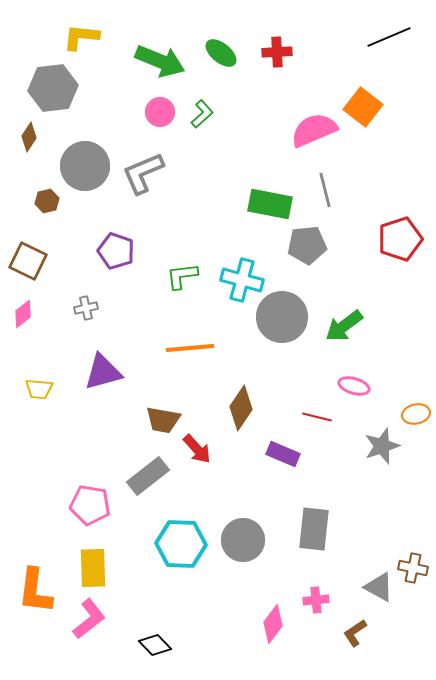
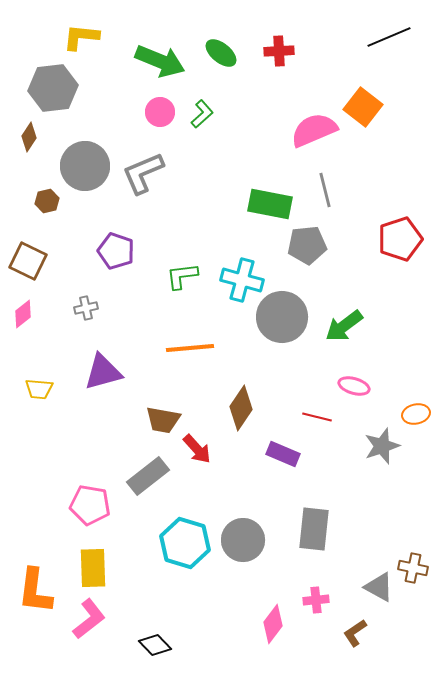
red cross at (277, 52): moved 2 px right, 1 px up
cyan hexagon at (181, 544): moved 4 px right, 1 px up; rotated 15 degrees clockwise
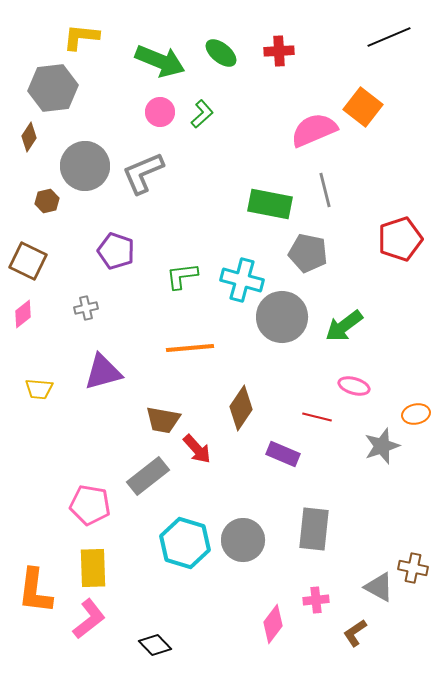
gray pentagon at (307, 245): moved 1 px right, 8 px down; rotated 18 degrees clockwise
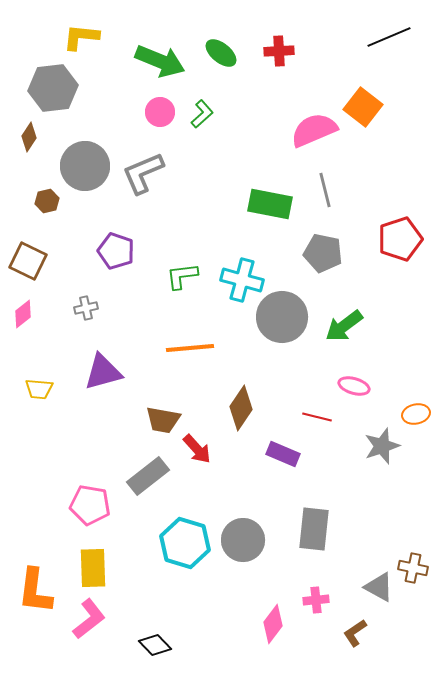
gray pentagon at (308, 253): moved 15 px right
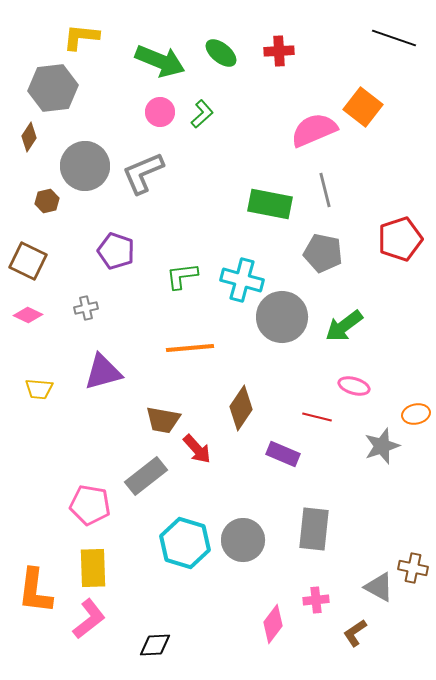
black line at (389, 37): moved 5 px right, 1 px down; rotated 42 degrees clockwise
pink diamond at (23, 314): moved 5 px right, 1 px down; rotated 64 degrees clockwise
gray rectangle at (148, 476): moved 2 px left
black diamond at (155, 645): rotated 48 degrees counterclockwise
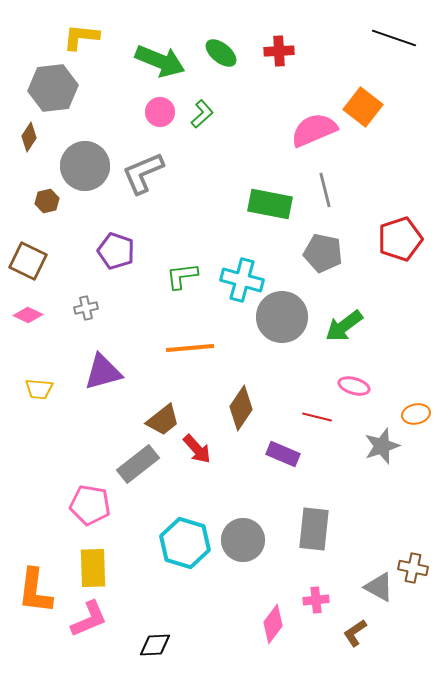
brown trapezoid at (163, 420): rotated 48 degrees counterclockwise
gray rectangle at (146, 476): moved 8 px left, 12 px up
pink L-shape at (89, 619): rotated 15 degrees clockwise
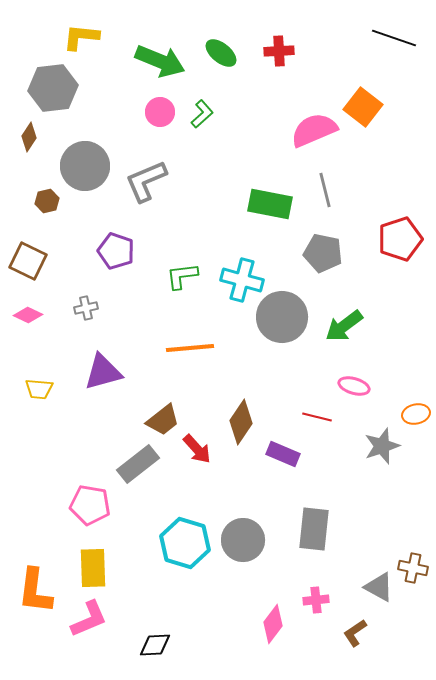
gray L-shape at (143, 173): moved 3 px right, 8 px down
brown diamond at (241, 408): moved 14 px down
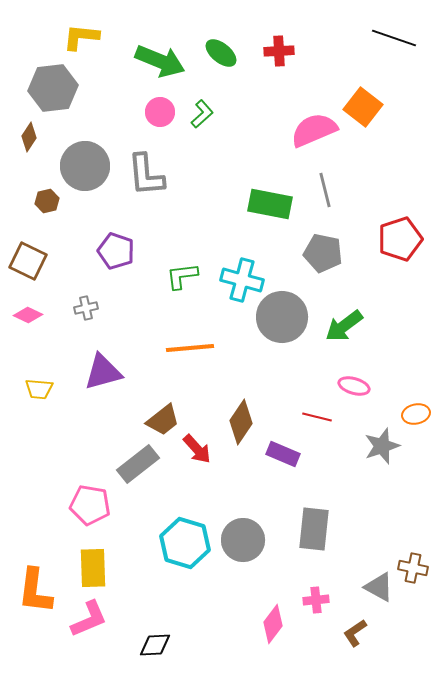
gray L-shape at (146, 181): moved 6 px up; rotated 72 degrees counterclockwise
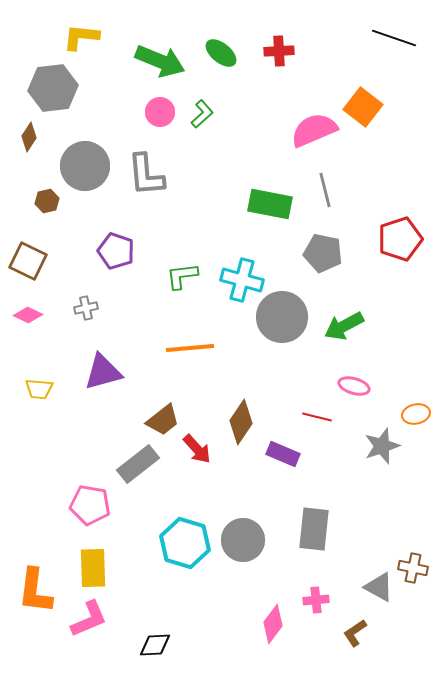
green arrow at (344, 326): rotated 9 degrees clockwise
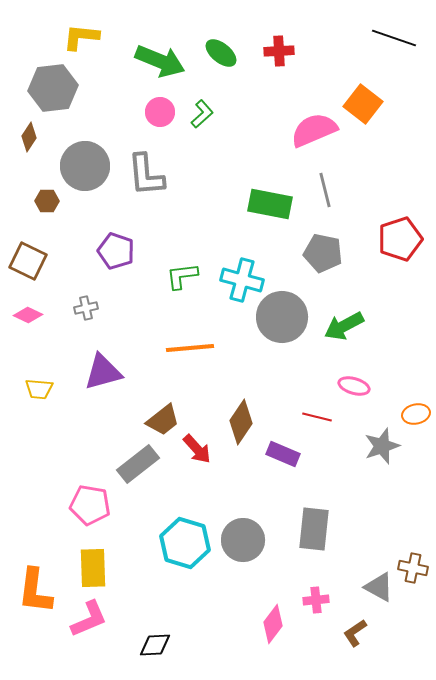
orange square at (363, 107): moved 3 px up
brown hexagon at (47, 201): rotated 15 degrees clockwise
